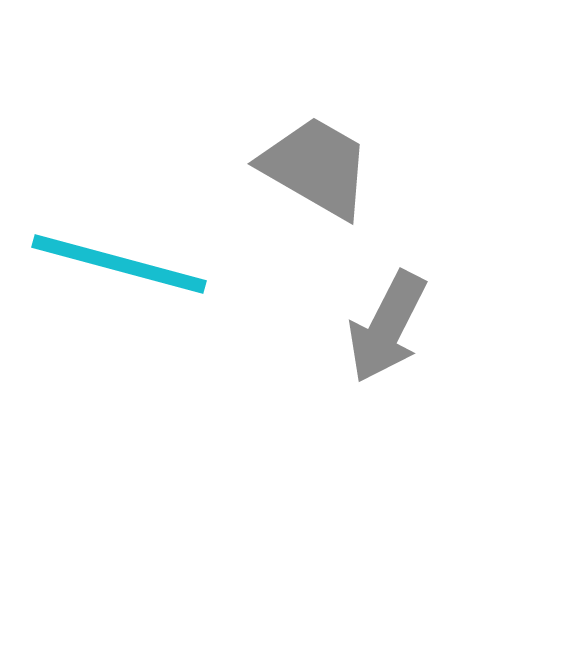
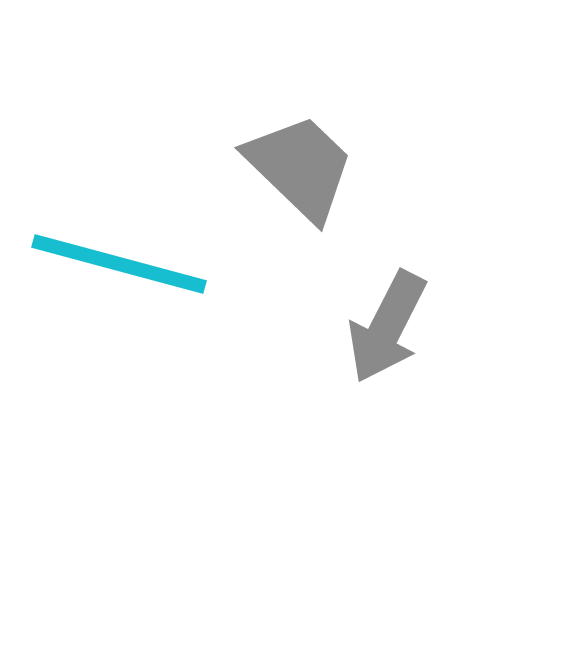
gray trapezoid: moved 16 px left; rotated 14 degrees clockwise
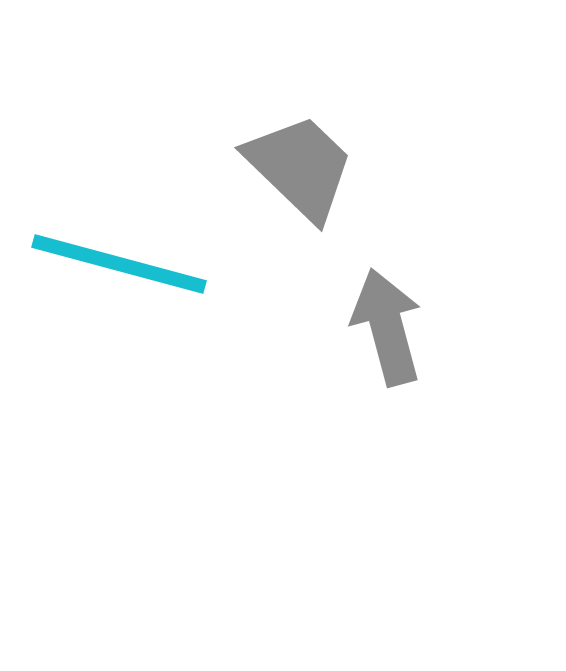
gray arrow: rotated 138 degrees clockwise
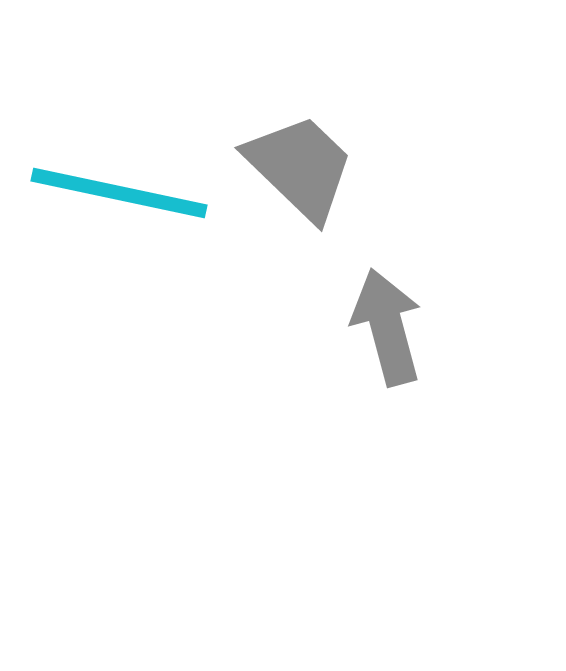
cyan line: moved 71 px up; rotated 3 degrees counterclockwise
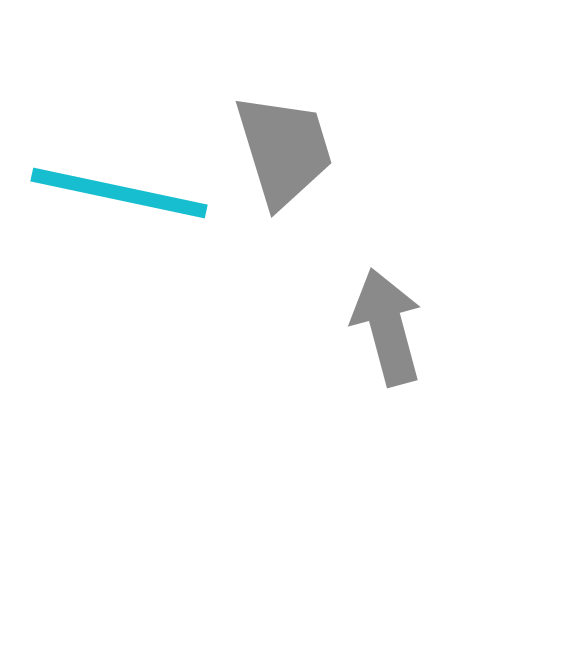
gray trapezoid: moved 16 px left, 17 px up; rotated 29 degrees clockwise
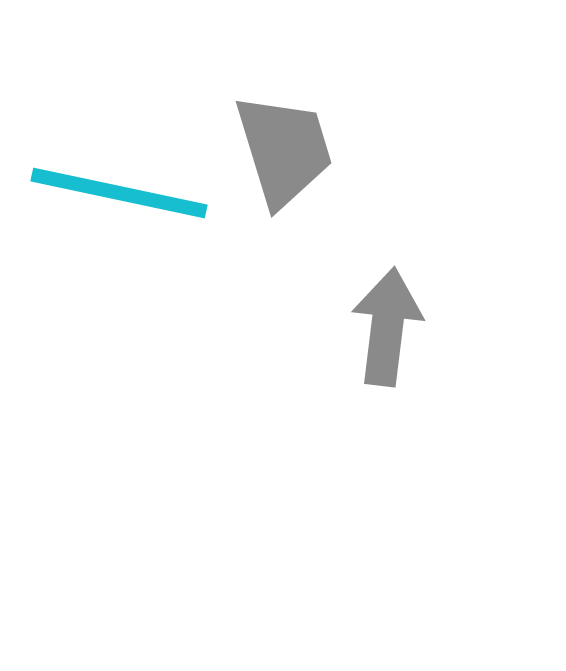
gray arrow: rotated 22 degrees clockwise
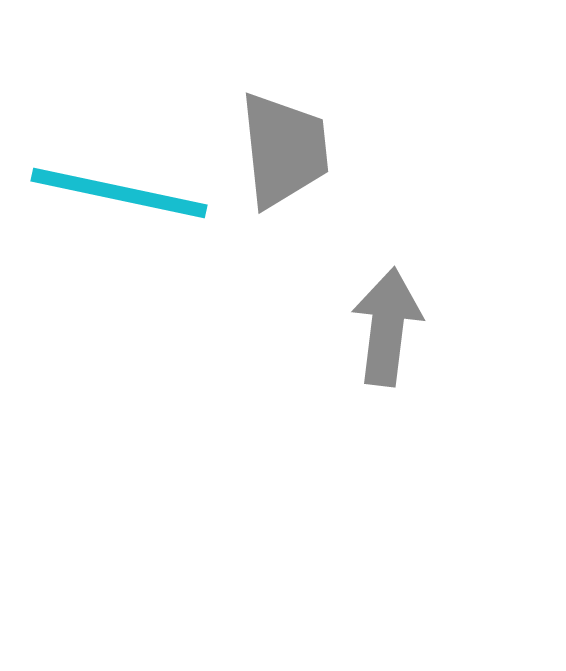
gray trapezoid: rotated 11 degrees clockwise
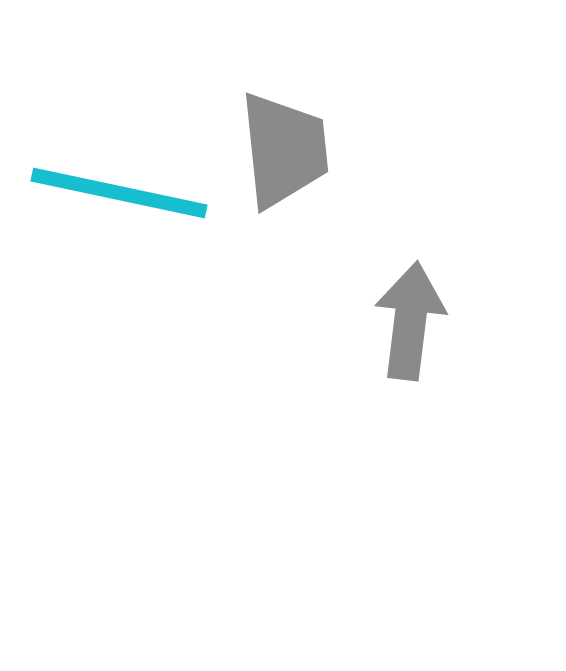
gray arrow: moved 23 px right, 6 px up
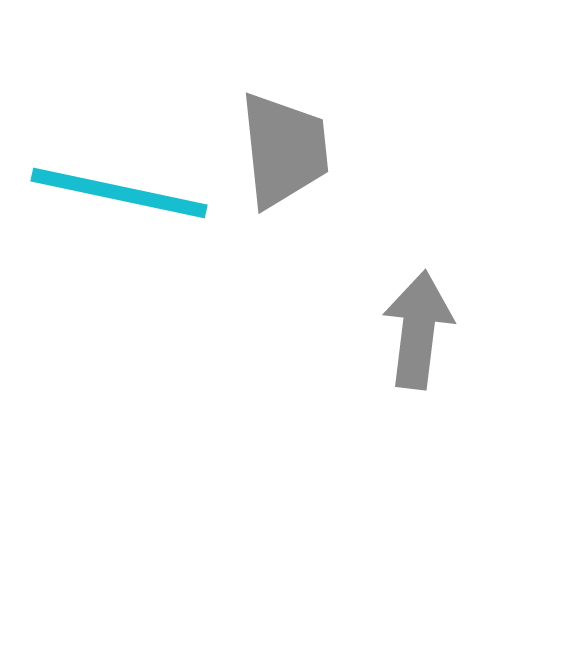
gray arrow: moved 8 px right, 9 px down
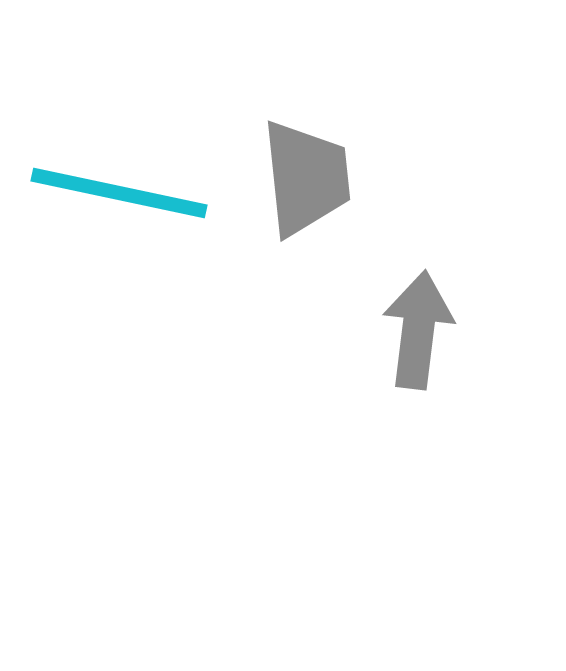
gray trapezoid: moved 22 px right, 28 px down
